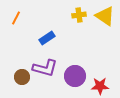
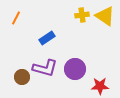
yellow cross: moved 3 px right
purple circle: moved 7 px up
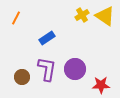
yellow cross: rotated 24 degrees counterclockwise
purple L-shape: moved 2 px right, 1 px down; rotated 95 degrees counterclockwise
red star: moved 1 px right, 1 px up
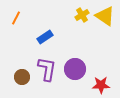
blue rectangle: moved 2 px left, 1 px up
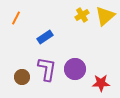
yellow triangle: rotated 45 degrees clockwise
red star: moved 2 px up
